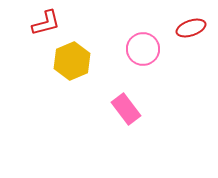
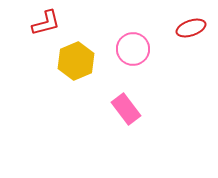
pink circle: moved 10 px left
yellow hexagon: moved 4 px right
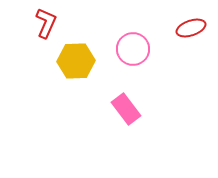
red L-shape: rotated 52 degrees counterclockwise
yellow hexagon: rotated 21 degrees clockwise
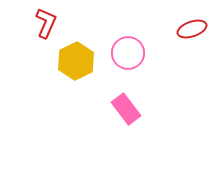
red ellipse: moved 1 px right, 1 px down
pink circle: moved 5 px left, 4 px down
yellow hexagon: rotated 24 degrees counterclockwise
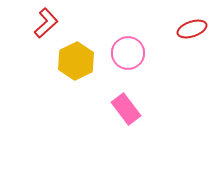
red L-shape: rotated 24 degrees clockwise
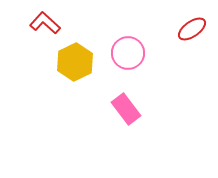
red L-shape: moved 1 px left; rotated 96 degrees counterclockwise
red ellipse: rotated 16 degrees counterclockwise
yellow hexagon: moved 1 px left, 1 px down
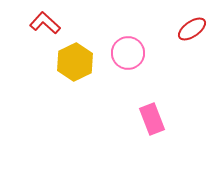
pink rectangle: moved 26 px right, 10 px down; rotated 16 degrees clockwise
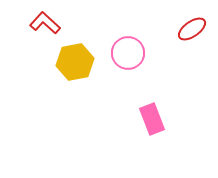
yellow hexagon: rotated 15 degrees clockwise
